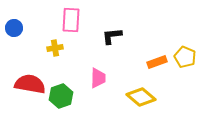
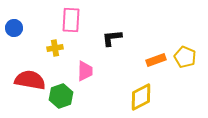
black L-shape: moved 2 px down
orange rectangle: moved 1 px left, 2 px up
pink trapezoid: moved 13 px left, 7 px up
red semicircle: moved 4 px up
yellow diamond: rotated 68 degrees counterclockwise
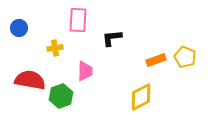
pink rectangle: moved 7 px right
blue circle: moved 5 px right
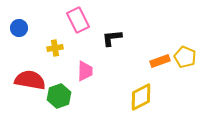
pink rectangle: rotated 30 degrees counterclockwise
orange rectangle: moved 4 px right, 1 px down
green hexagon: moved 2 px left
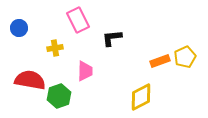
yellow pentagon: rotated 25 degrees clockwise
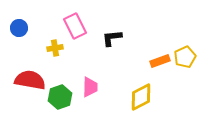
pink rectangle: moved 3 px left, 6 px down
pink trapezoid: moved 5 px right, 16 px down
green hexagon: moved 1 px right, 1 px down
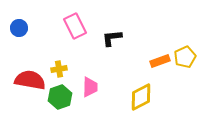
yellow cross: moved 4 px right, 21 px down
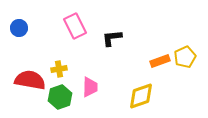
yellow diamond: moved 1 px up; rotated 8 degrees clockwise
